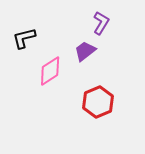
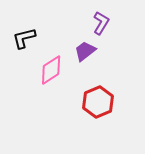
pink diamond: moved 1 px right, 1 px up
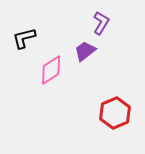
red hexagon: moved 17 px right, 11 px down
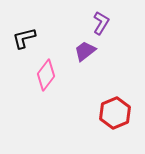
pink diamond: moved 5 px left, 5 px down; rotated 20 degrees counterclockwise
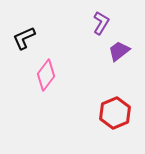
black L-shape: rotated 10 degrees counterclockwise
purple trapezoid: moved 34 px right
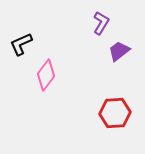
black L-shape: moved 3 px left, 6 px down
red hexagon: rotated 20 degrees clockwise
